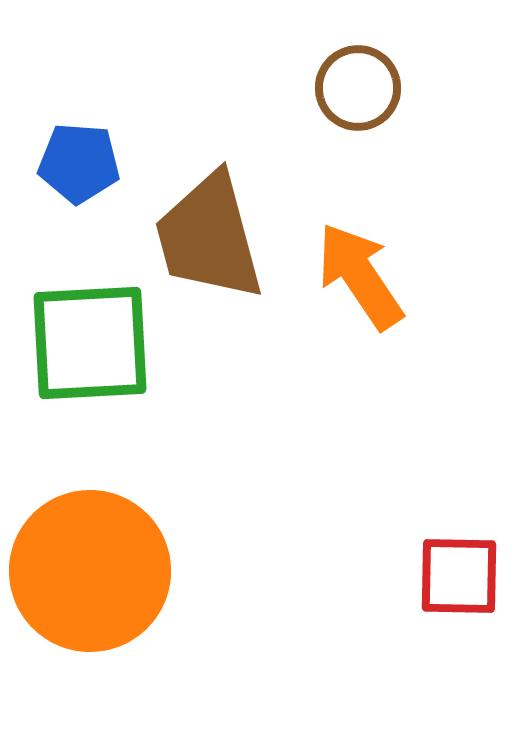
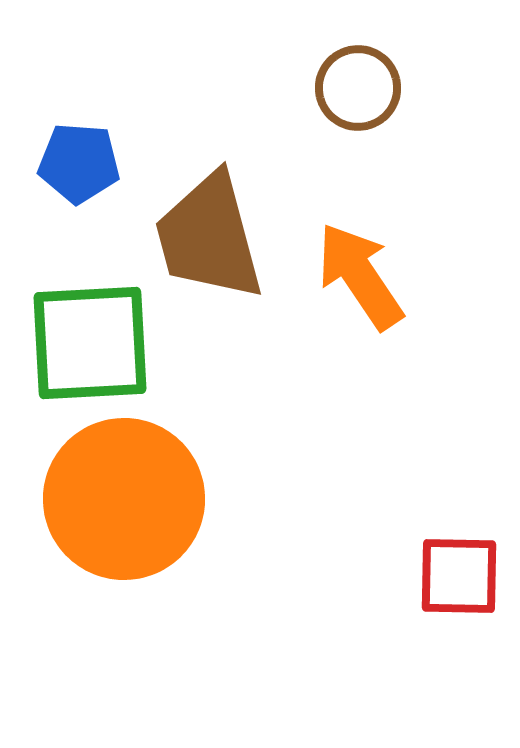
orange circle: moved 34 px right, 72 px up
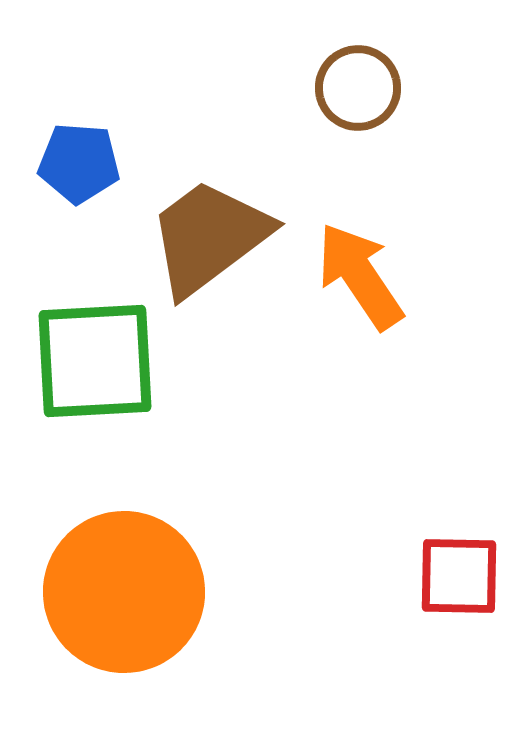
brown trapezoid: rotated 68 degrees clockwise
green square: moved 5 px right, 18 px down
orange circle: moved 93 px down
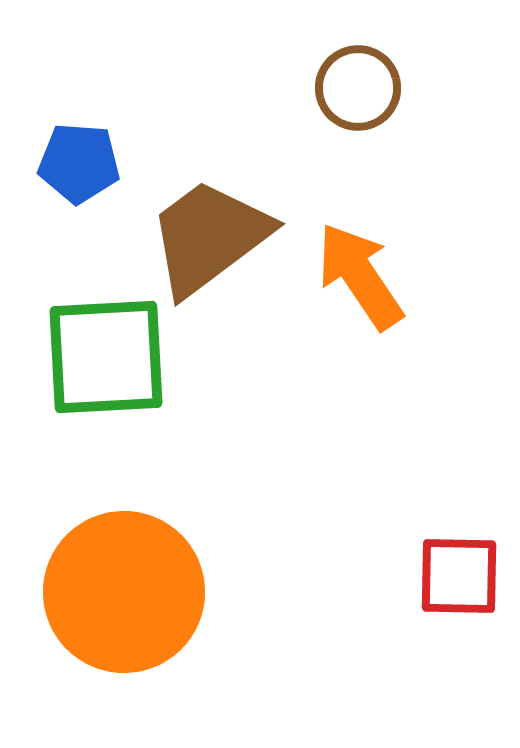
green square: moved 11 px right, 4 px up
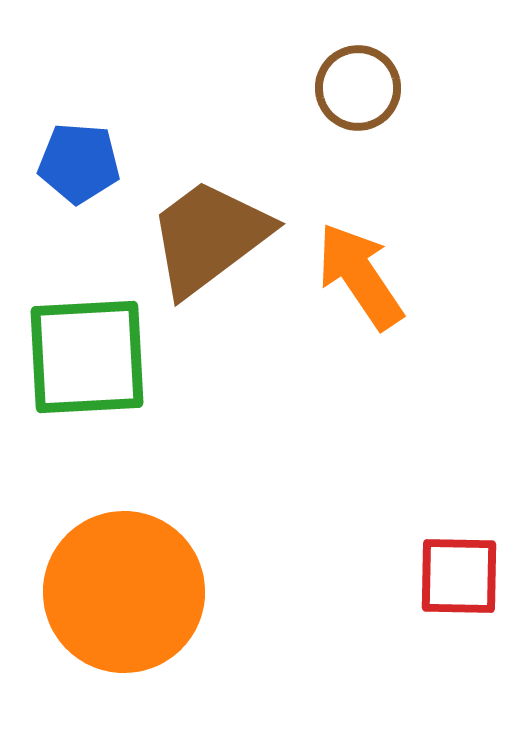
green square: moved 19 px left
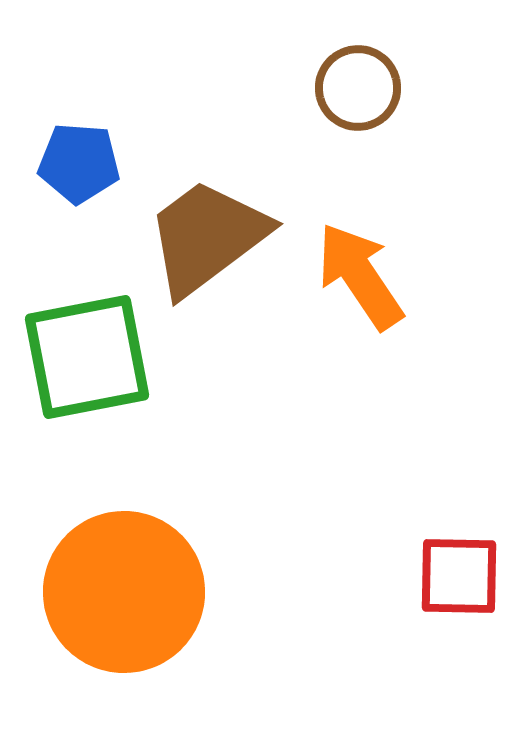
brown trapezoid: moved 2 px left
green square: rotated 8 degrees counterclockwise
